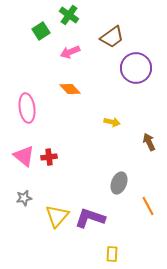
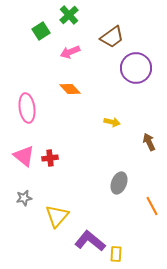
green cross: rotated 12 degrees clockwise
red cross: moved 1 px right, 1 px down
orange line: moved 4 px right
purple L-shape: moved 23 px down; rotated 20 degrees clockwise
yellow rectangle: moved 4 px right
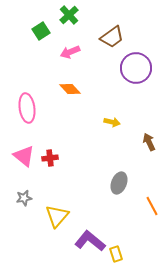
yellow rectangle: rotated 21 degrees counterclockwise
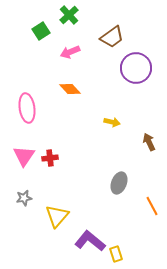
pink triangle: rotated 25 degrees clockwise
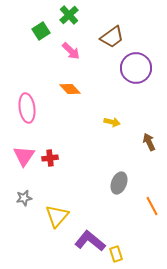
pink arrow: moved 1 px right, 1 px up; rotated 114 degrees counterclockwise
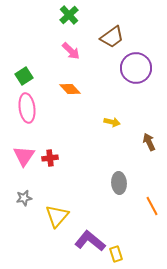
green square: moved 17 px left, 45 px down
gray ellipse: rotated 25 degrees counterclockwise
